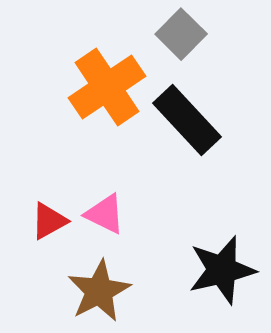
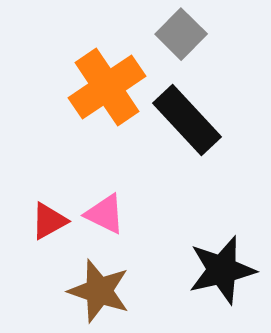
brown star: rotated 26 degrees counterclockwise
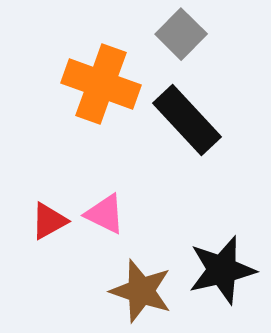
orange cross: moved 6 px left, 3 px up; rotated 36 degrees counterclockwise
brown star: moved 42 px right
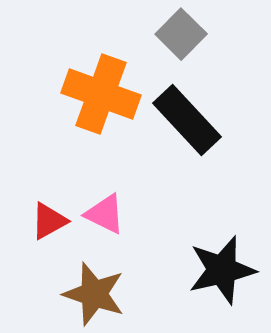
orange cross: moved 10 px down
brown star: moved 47 px left, 3 px down
